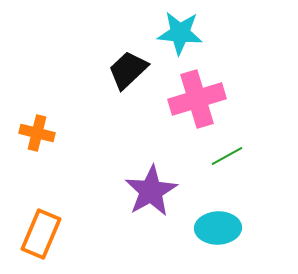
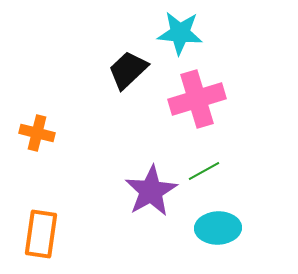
green line: moved 23 px left, 15 px down
orange rectangle: rotated 15 degrees counterclockwise
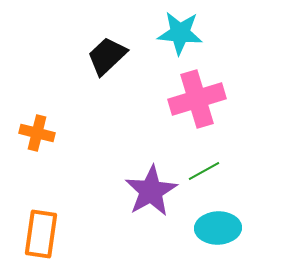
black trapezoid: moved 21 px left, 14 px up
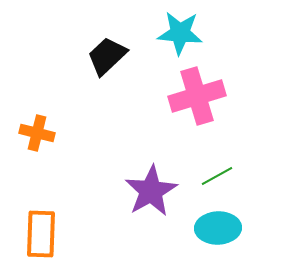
pink cross: moved 3 px up
green line: moved 13 px right, 5 px down
orange rectangle: rotated 6 degrees counterclockwise
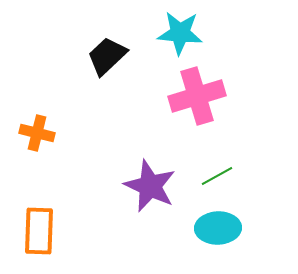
purple star: moved 1 px left, 5 px up; rotated 18 degrees counterclockwise
orange rectangle: moved 2 px left, 3 px up
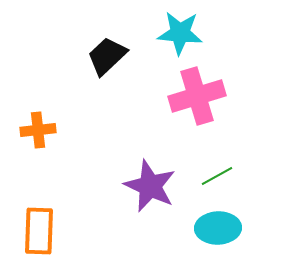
orange cross: moved 1 px right, 3 px up; rotated 20 degrees counterclockwise
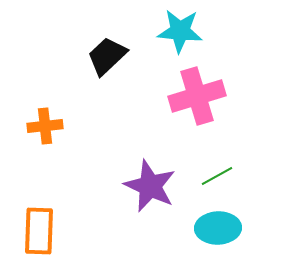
cyan star: moved 2 px up
orange cross: moved 7 px right, 4 px up
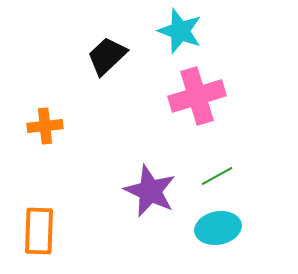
cyan star: rotated 15 degrees clockwise
purple star: moved 5 px down
cyan ellipse: rotated 9 degrees counterclockwise
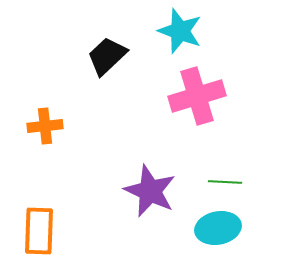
green line: moved 8 px right, 6 px down; rotated 32 degrees clockwise
